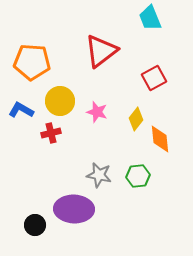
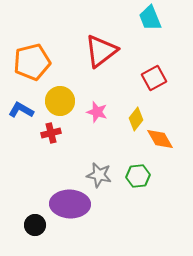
orange pentagon: rotated 18 degrees counterclockwise
orange diamond: rotated 24 degrees counterclockwise
purple ellipse: moved 4 px left, 5 px up
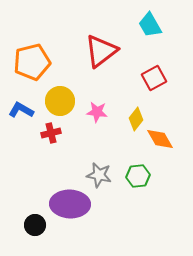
cyan trapezoid: moved 7 px down; rotated 8 degrees counterclockwise
pink star: rotated 10 degrees counterclockwise
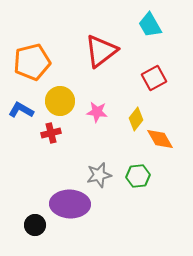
gray star: rotated 25 degrees counterclockwise
